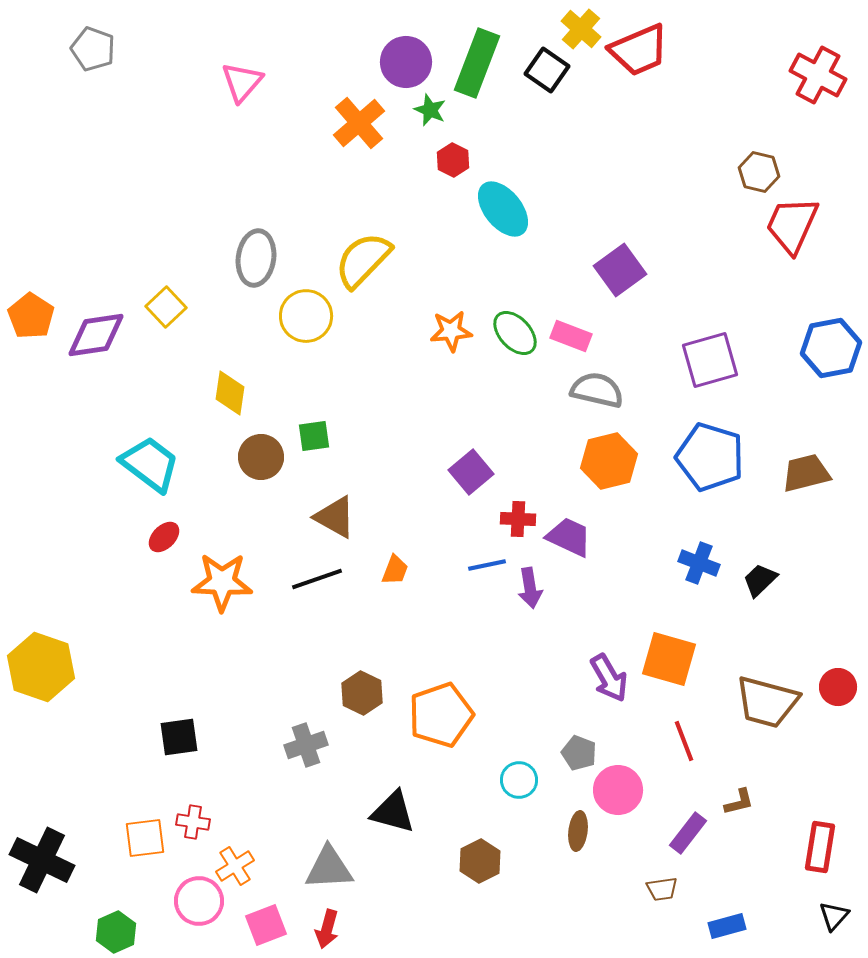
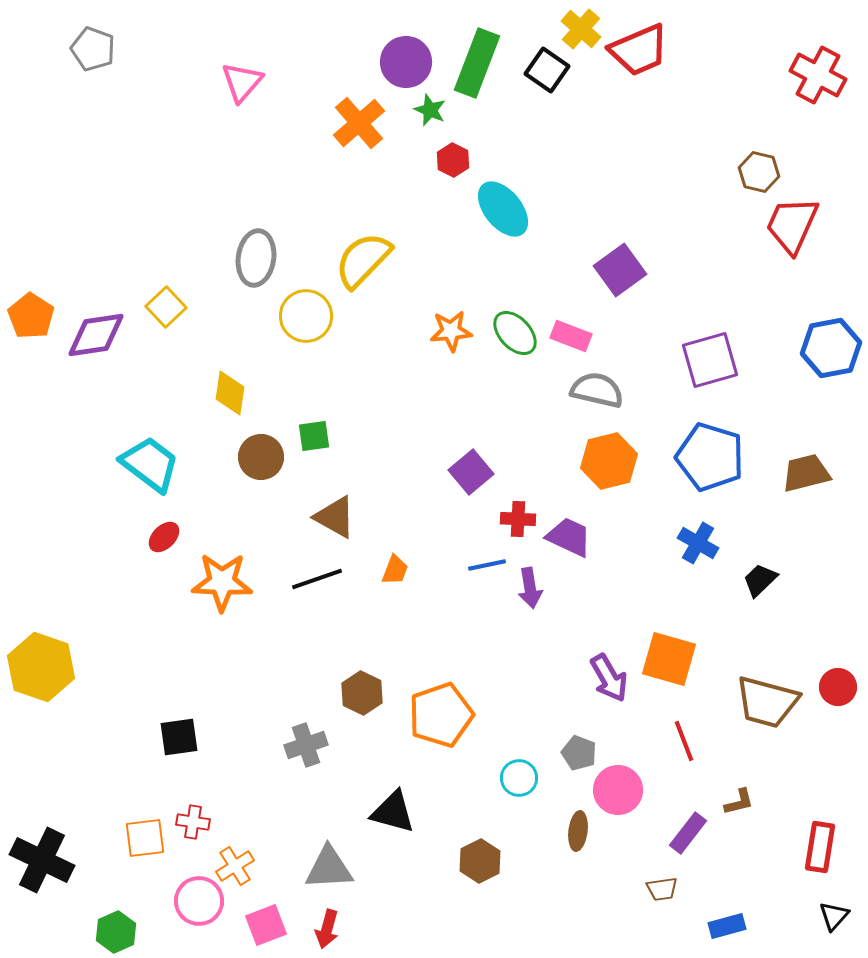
blue cross at (699, 563): moved 1 px left, 20 px up; rotated 9 degrees clockwise
cyan circle at (519, 780): moved 2 px up
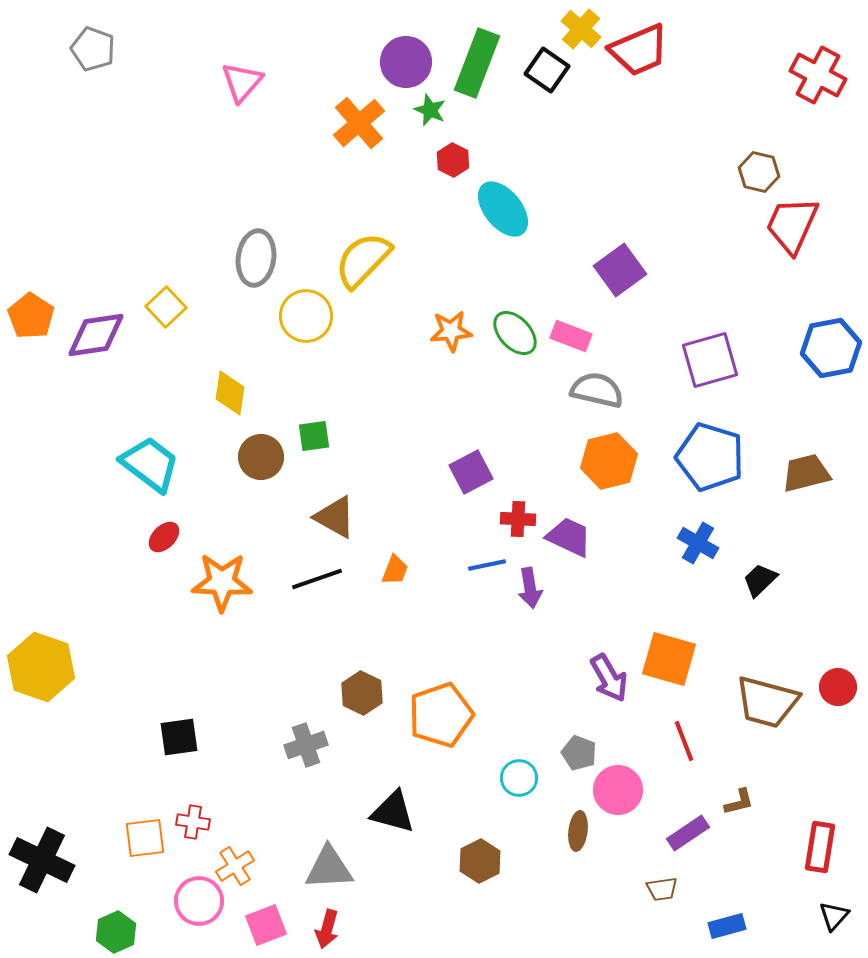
purple square at (471, 472): rotated 12 degrees clockwise
purple rectangle at (688, 833): rotated 18 degrees clockwise
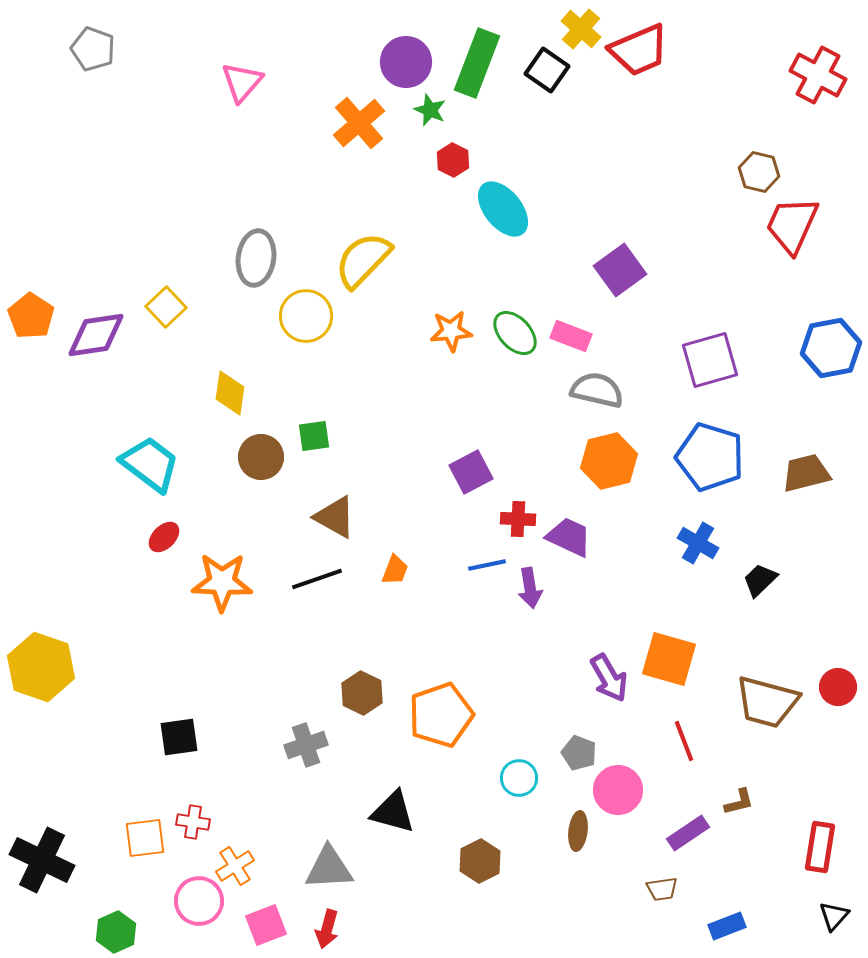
blue rectangle at (727, 926): rotated 6 degrees counterclockwise
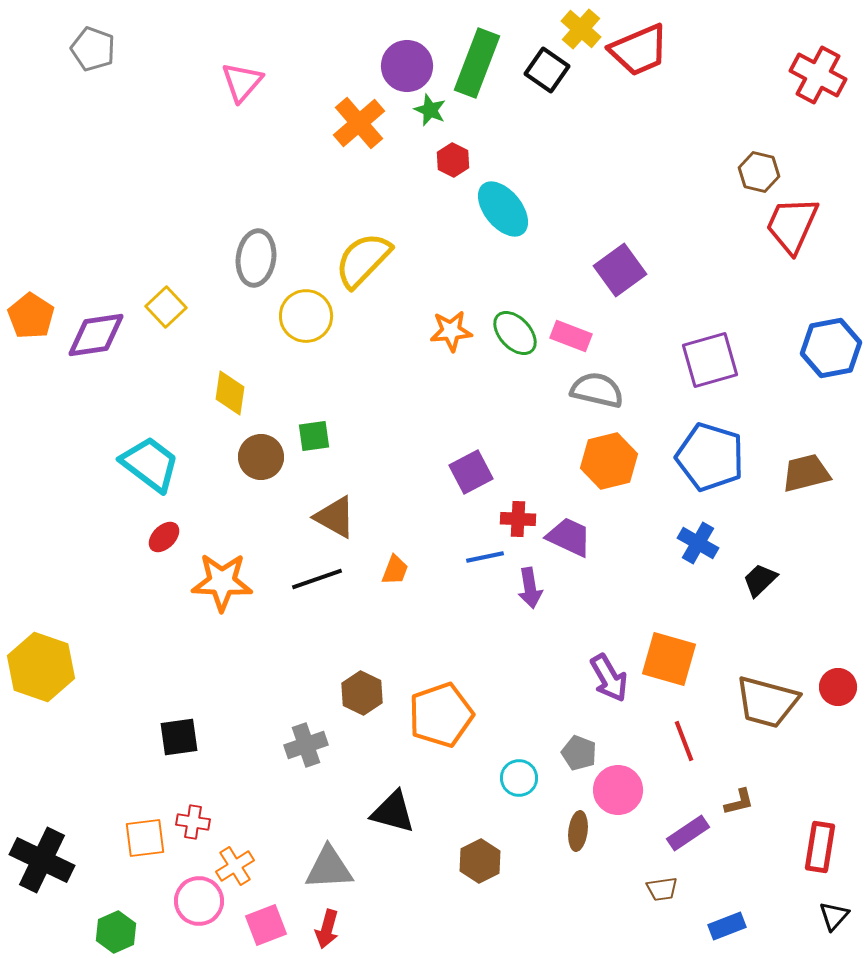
purple circle at (406, 62): moved 1 px right, 4 px down
blue line at (487, 565): moved 2 px left, 8 px up
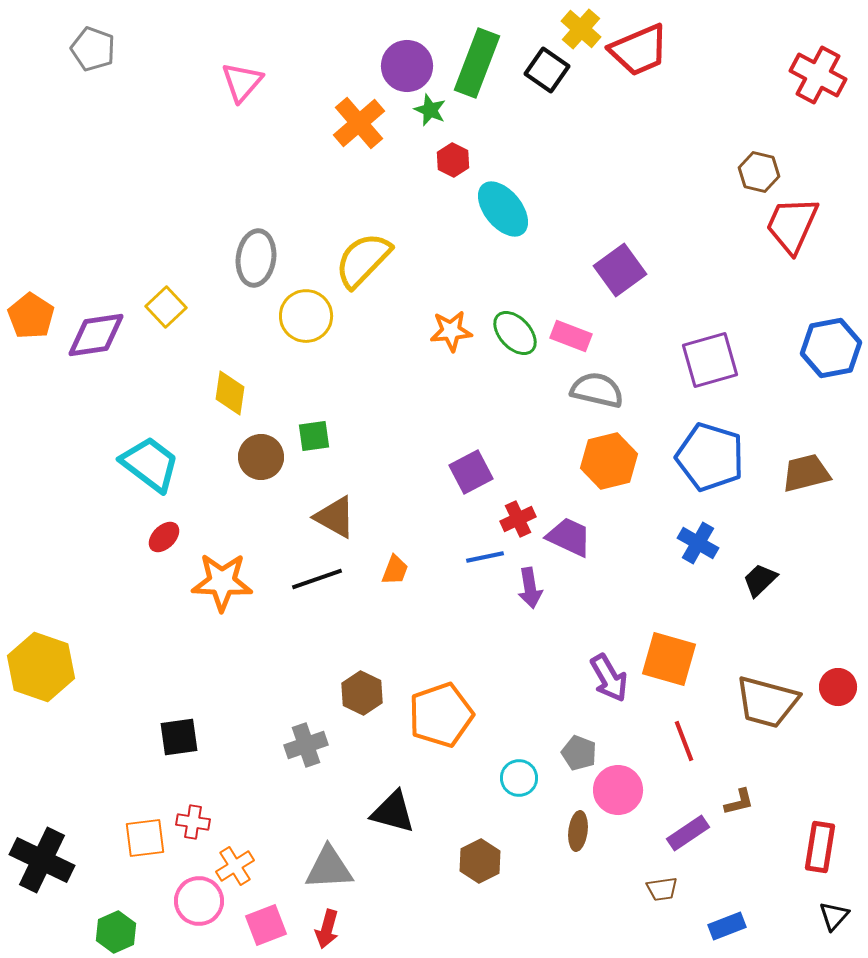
red cross at (518, 519): rotated 28 degrees counterclockwise
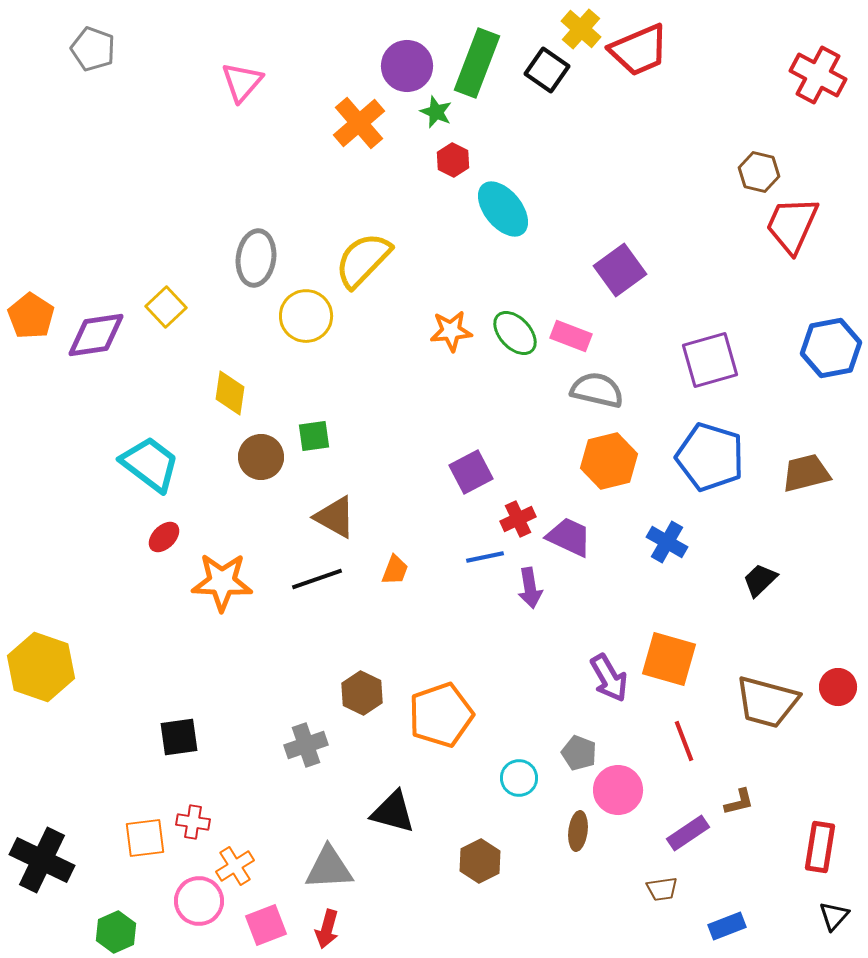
green star at (430, 110): moved 6 px right, 2 px down
blue cross at (698, 543): moved 31 px left, 1 px up
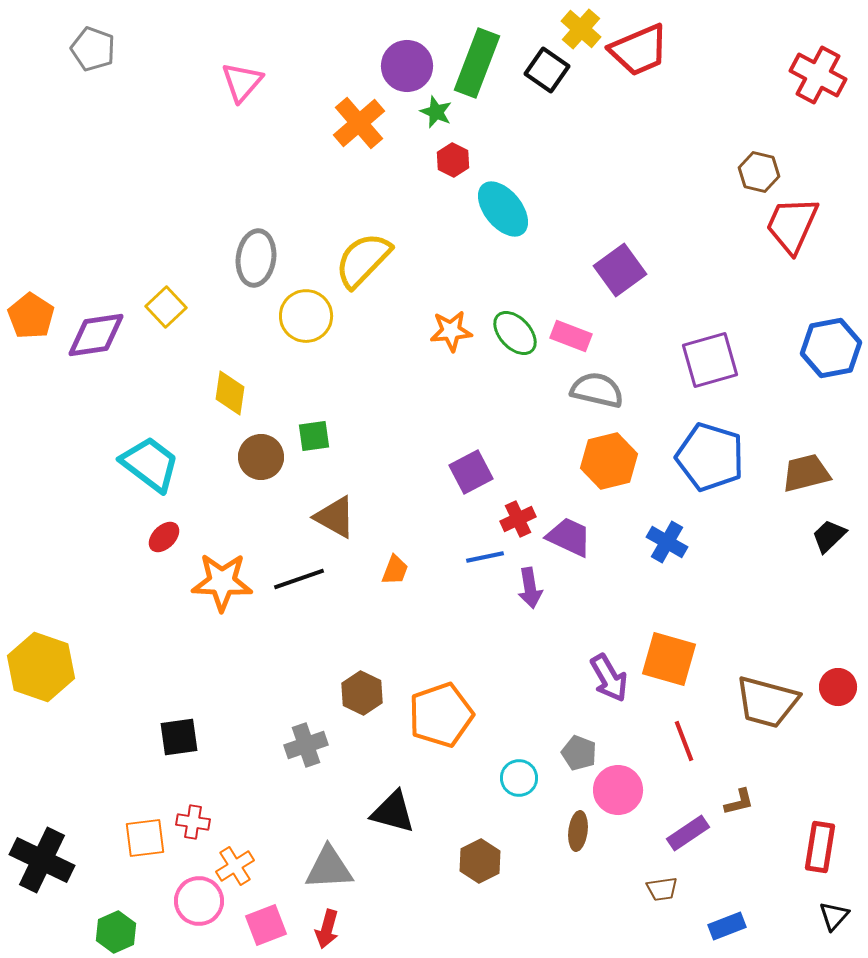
black line at (317, 579): moved 18 px left
black trapezoid at (760, 580): moved 69 px right, 44 px up
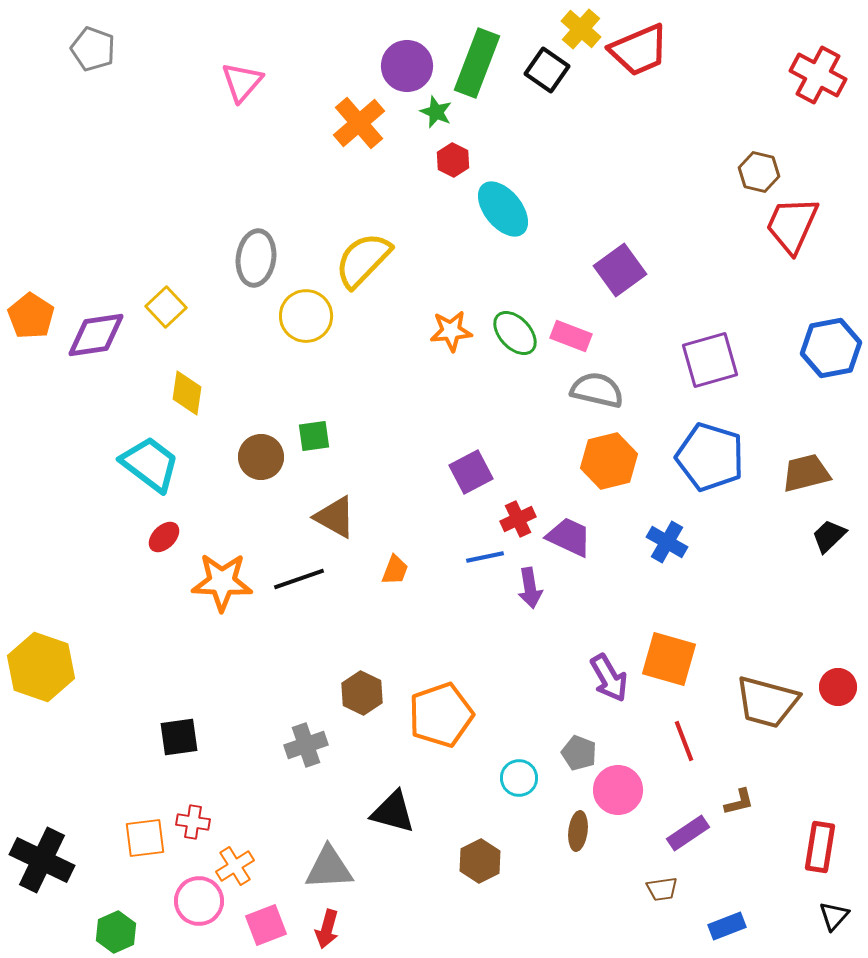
yellow diamond at (230, 393): moved 43 px left
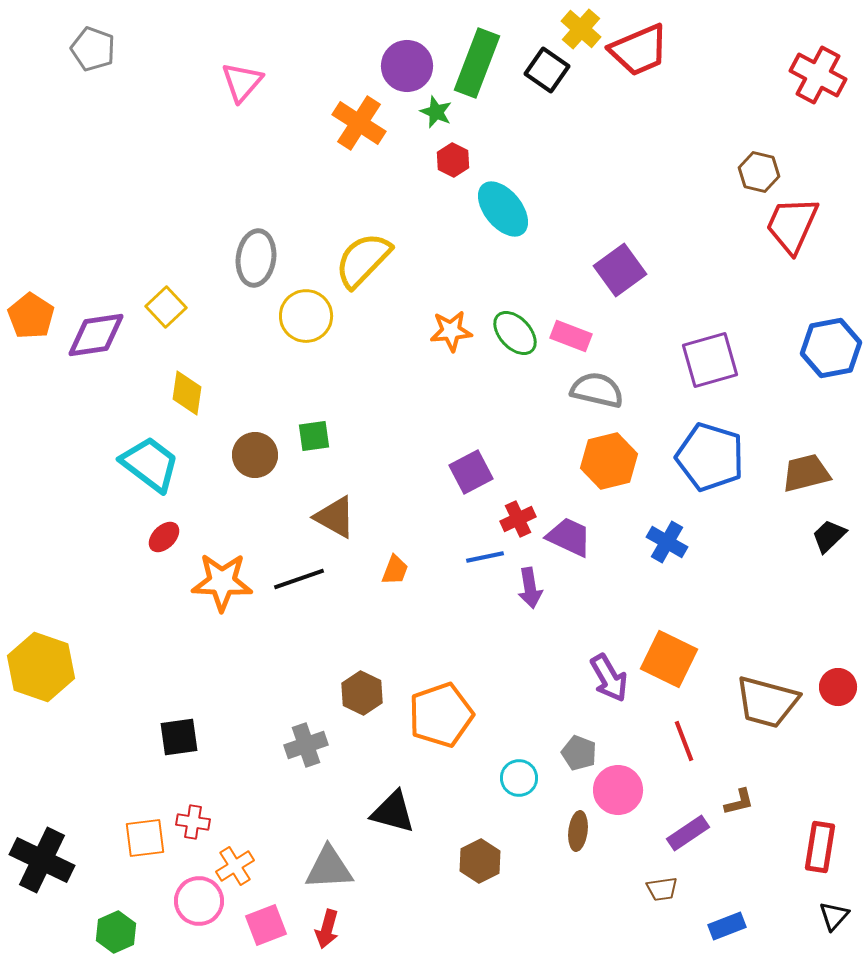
orange cross at (359, 123): rotated 16 degrees counterclockwise
brown circle at (261, 457): moved 6 px left, 2 px up
orange square at (669, 659): rotated 10 degrees clockwise
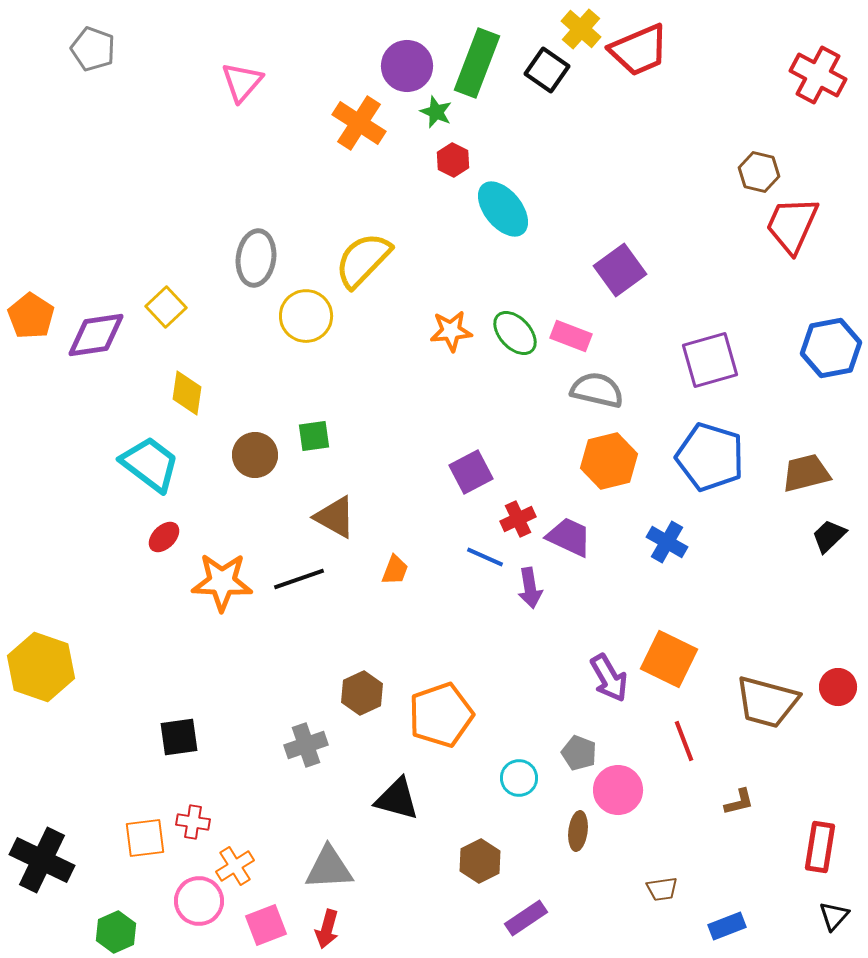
blue line at (485, 557): rotated 36 degrees clockwise
brown hexagon at (362, 693): rotated 9 degrees clockwise
black triangle at (393, 812): moved 4 px right, 13 px up
purple rectangle at (688, 833): moved 162 px left, 85 px down
